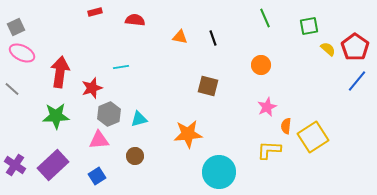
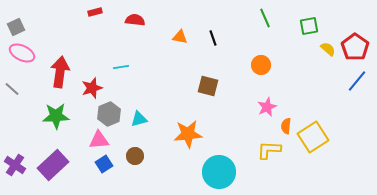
blue square: moved 7 px right, 12 px up
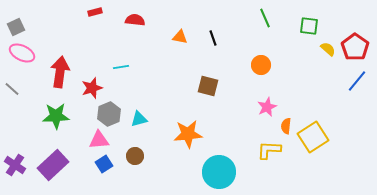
green square: rotated 18 degrees clockwise
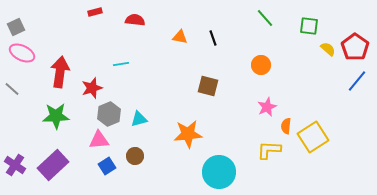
green line: rotated 18 degrees counterclockwise
cyan line: moved 3 px up
blue square: moved 3 px right, 2 px down
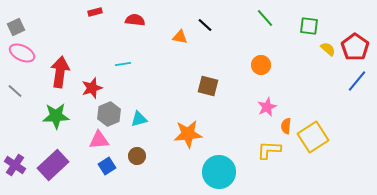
black line: moved 8 px left, 13 px up; rotated 28 degrees counterclockwise
cyan line: moved 2 px right
gray line: moved 3 px right, 2 px down
brown circle: moved 2 px right
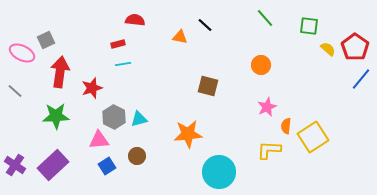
red rectangle: moved 23 px right, 32 px down
gray square: moved 30 px right, 13 px down
blue line: moved 4 px right, 2 px up
gray hexagon: moved 5 px right, 3 px down; rotated 10 degrees counterclockwise
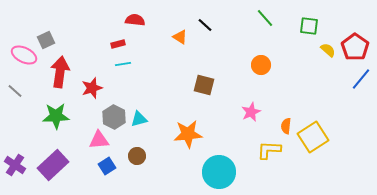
orange triangle: rotated 21 degrees clockwise
yellow semicircle: moved 1 px down
pink ellipse: moved 2 px right, 2 px down
brown square: moved 4 px left, 1 px up
pink star: moved 16 px left, 5 px down
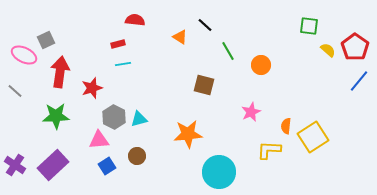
green line: moved 37 px left, 33 px down; rotated 12 degrees clockwise
blue line: moved 2 px left, 2 px down
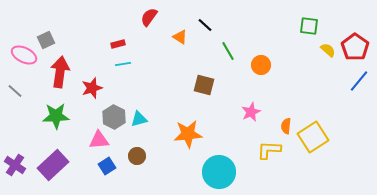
red semicircle: moved 14 px right, 3 px up; rotated 60 degrees counterclockwise
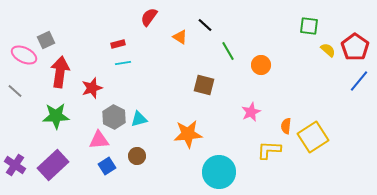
cyan line: moved 1 px up
